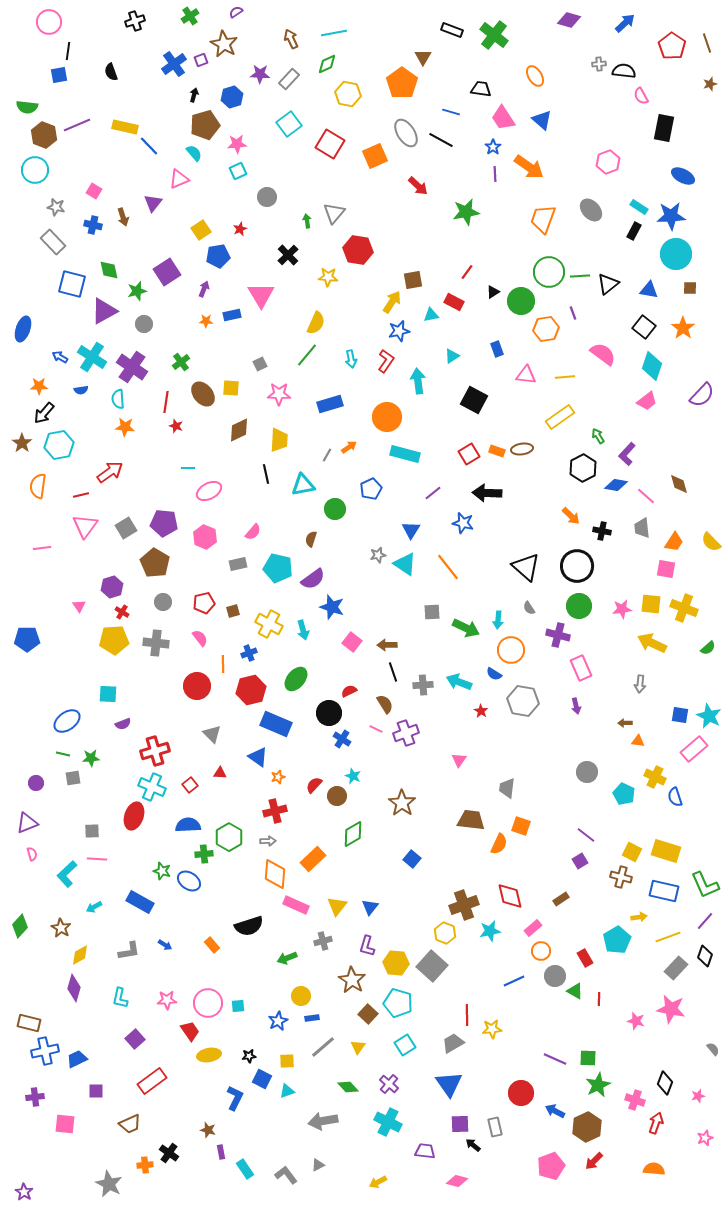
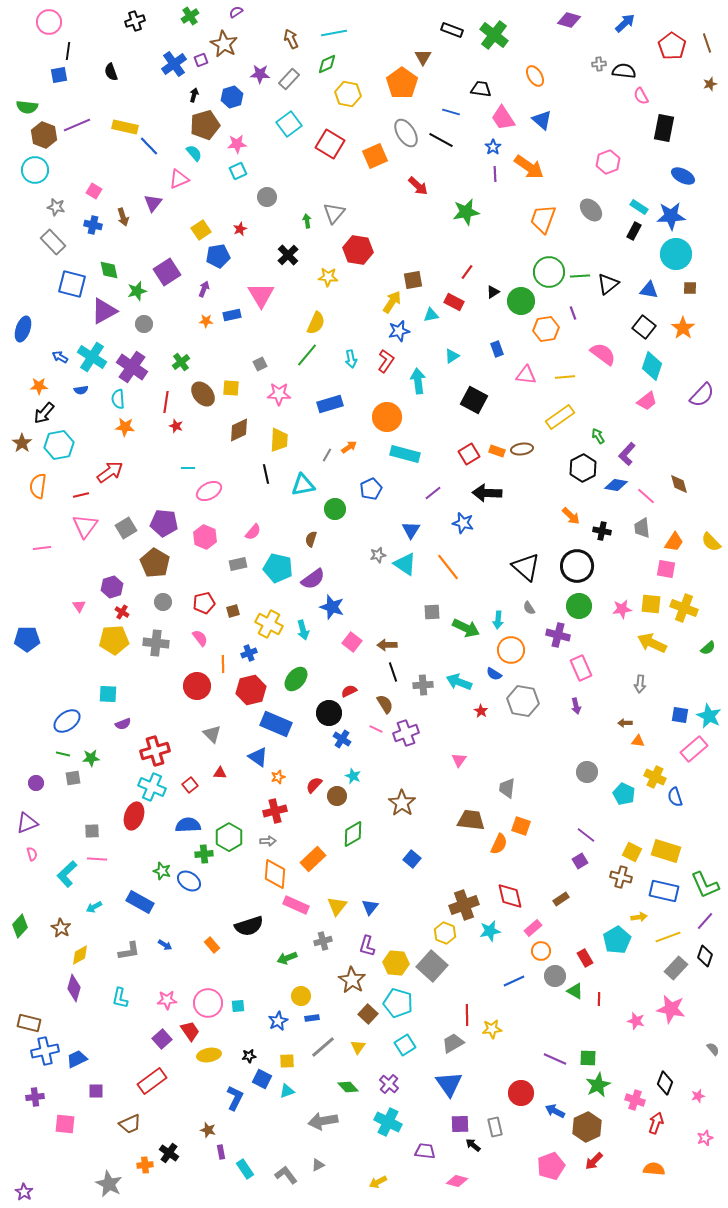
purple square at (135, 1039): moved 27 px right
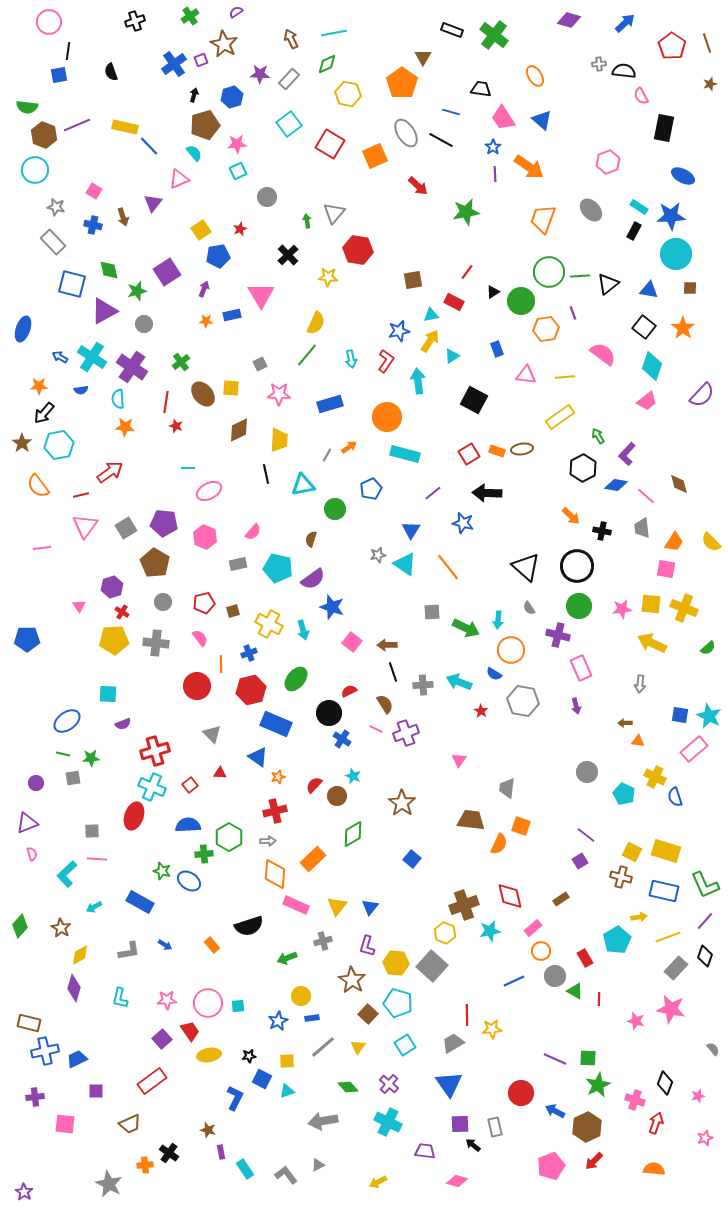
yellow arrow at (392, 302): moved 38 px right, 39 px down
orange semicircle at (38, 486): rotated 45 degrees counterclockwise
orange line at (223, 664): moved 2 px left
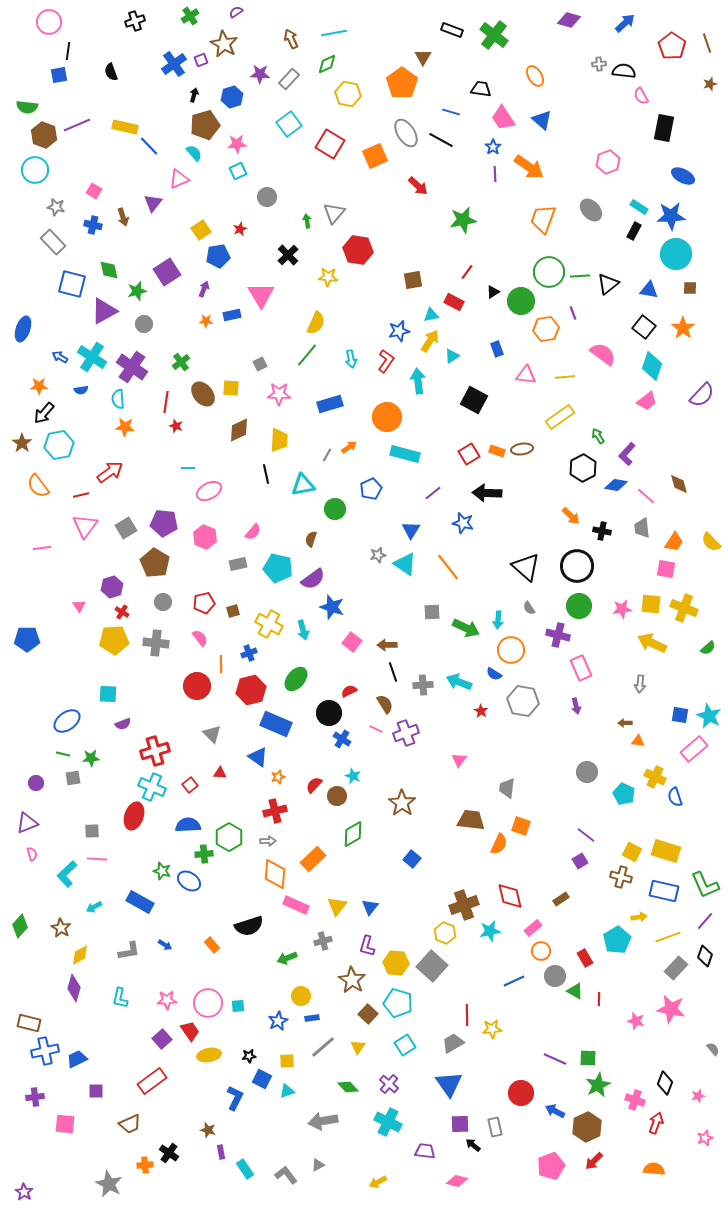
green star at (466, 212): moved 3 px left, 8 px down
